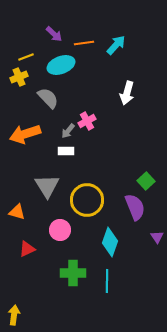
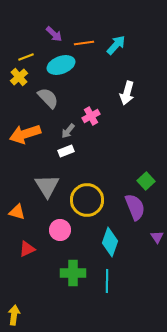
yellow cross: rotated 18 degrees counterclockwise
pink cross: moved 4 px right, 5 px up
white rectangle: rotated 21 degrees counterclockwise
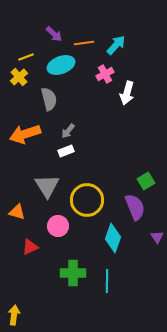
gray semicircle: moved 1 px right, 1 px down; rotated 30 degrees clockwise
pink cross: moved 14 px right, 42 px up
green square: rotated 12 degrees clockwise
pink circle: moved 2 px left, 4 px up
cyan diamond: moved 3 px right, 4 px up
red triangle: moved 3 px right, 2 px up
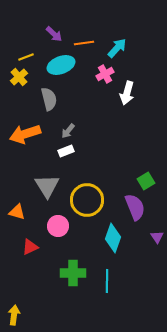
cyan arrow: moved 1 px right, 3 px down
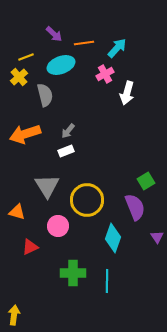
gray semicircle: moved 4 px left, 4 px up
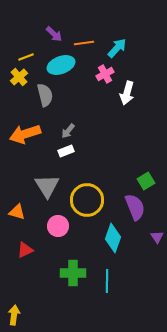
red triangle: moved 5 px left, 3 px down
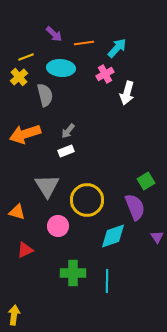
cyan ellipse: moved 3 px down; rotated 24 degrees clockwise
cyan diamond: moved 2 px up; rotated 52 degrees clockwise
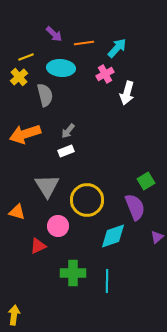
purple triangle: rotated 24 degrees clockwise
red triangle: moved 13 px right, 4 px up
